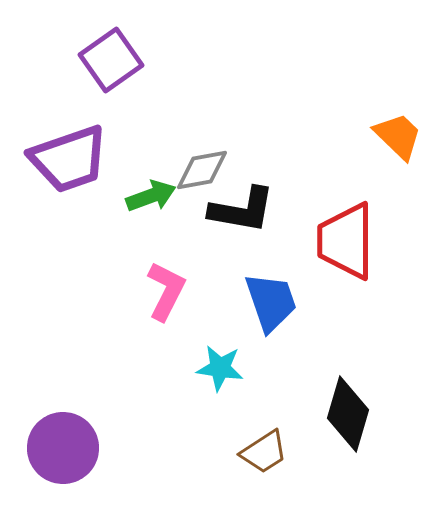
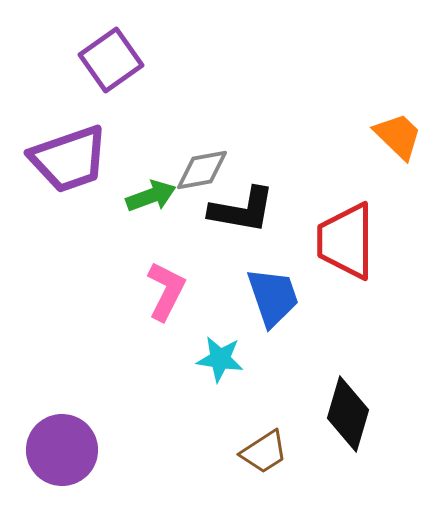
blue trapezoid: moved 2 px right, 5 px up
cyan star: moved 9 px up
purple circle: moved 1 px left, 2 px down
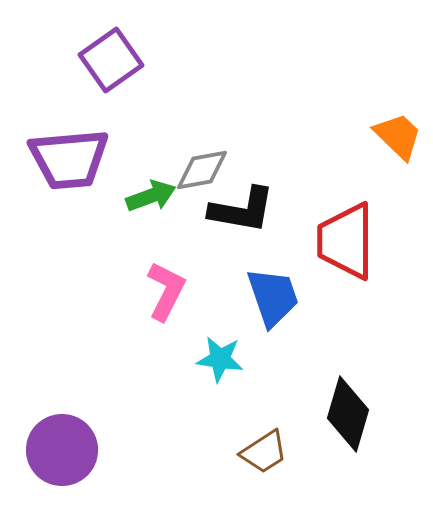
purple trapezoid: rotated 14 degrees clockwise
